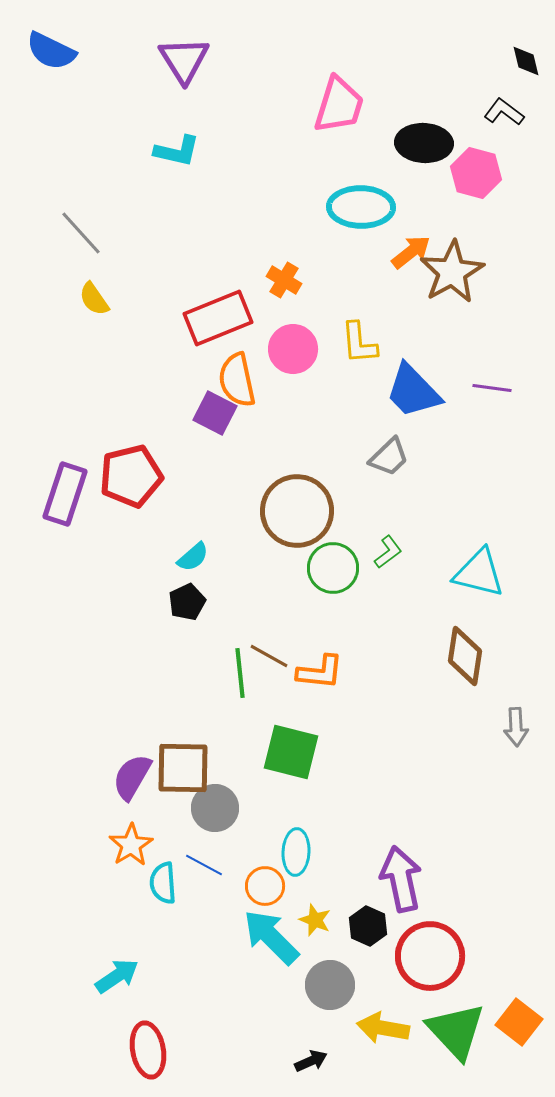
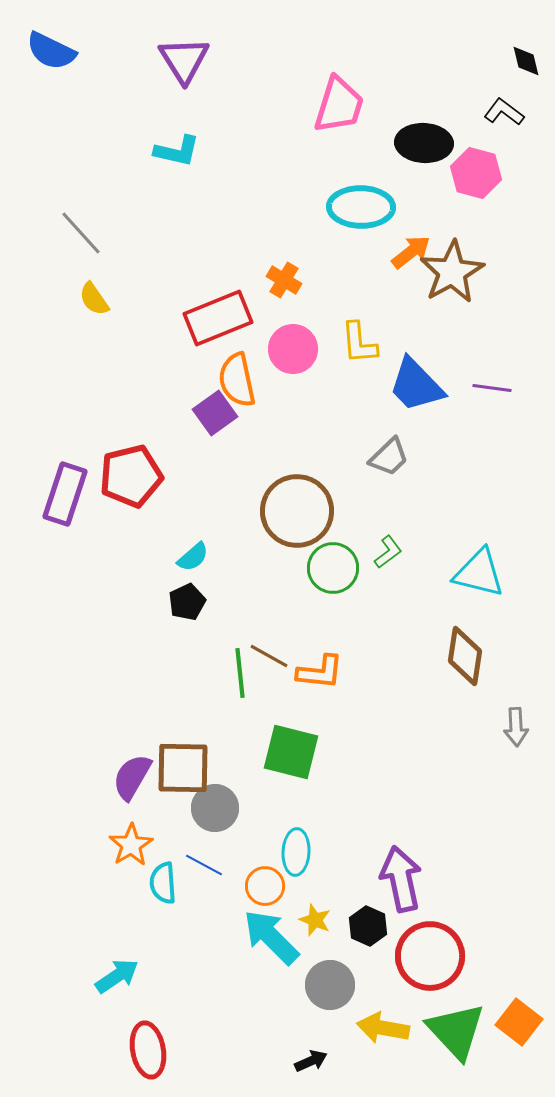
blue trapezoid at (413, 391): moved 3 px right, 6 px up
purple square at (215, 413): rotated 27 degrees clockwise
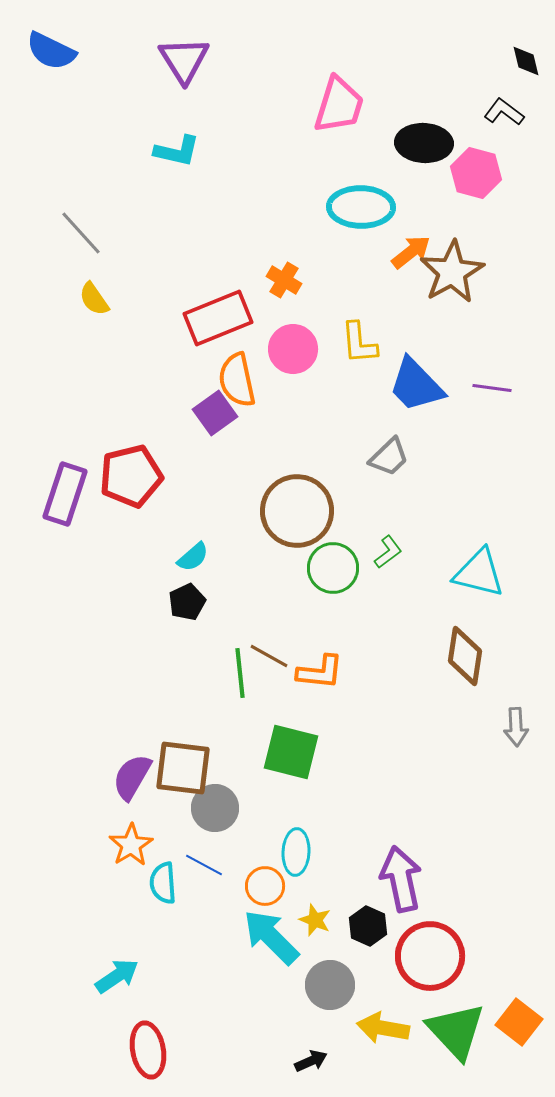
brown square at (183, 768): rotated 6 degrees clockwise
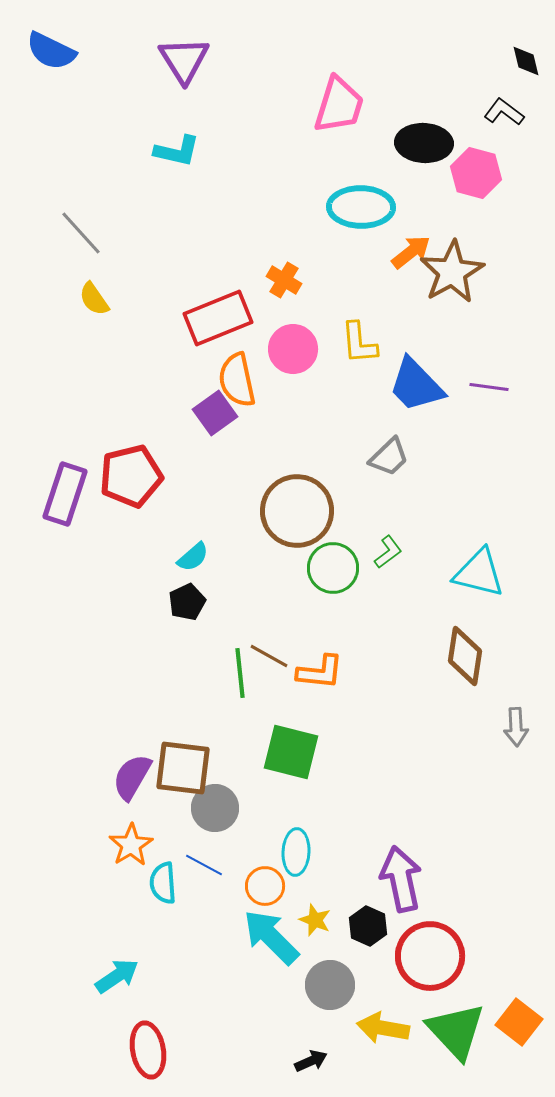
purple line at (492, 388): moved 3 px left, 1 px up
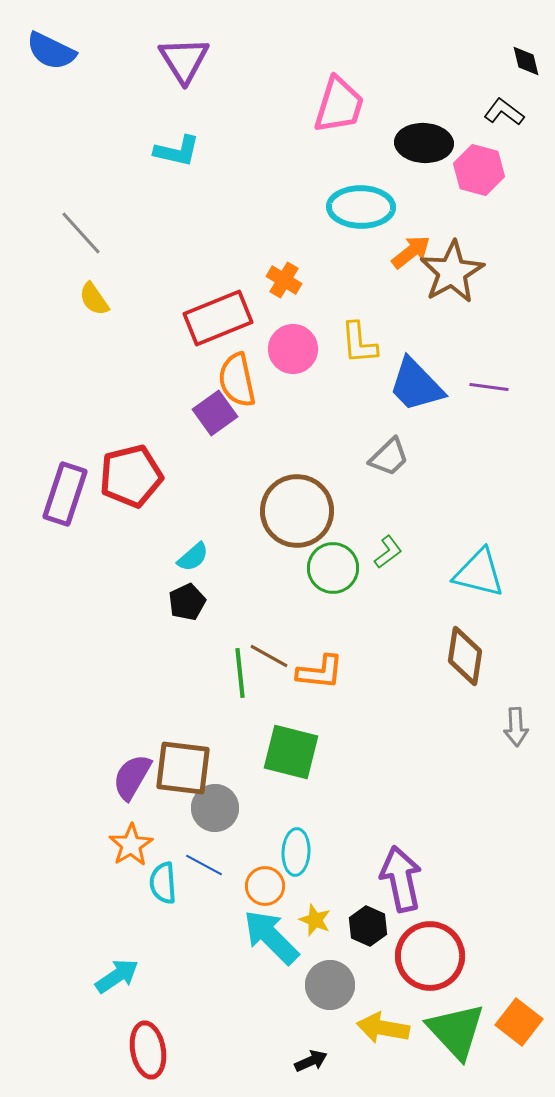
pink hexagon at (476, 173): moved 3 px right, 3 px up
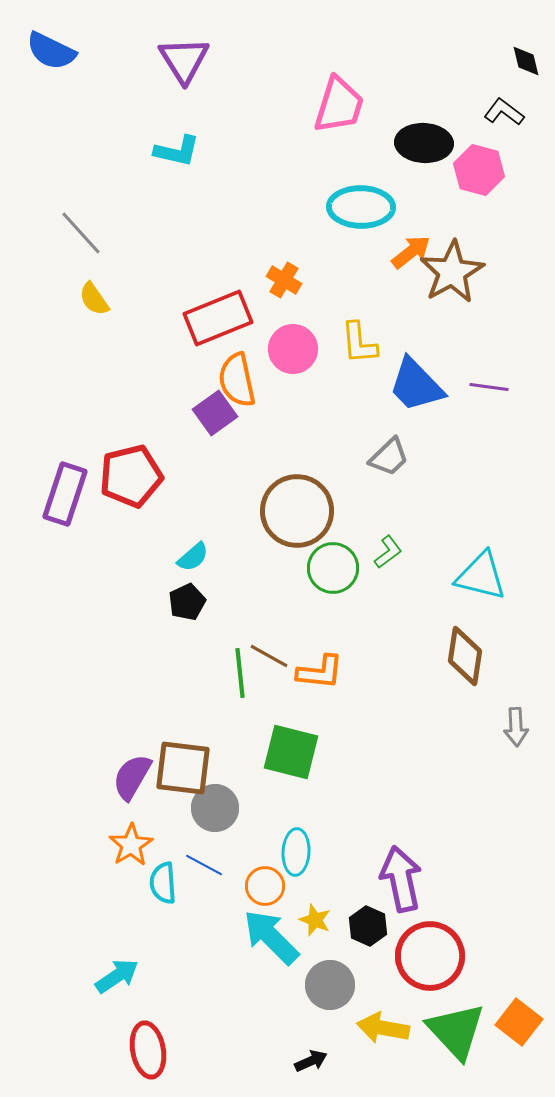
cyan triangle at (479, 573): moved 2 px right, 3 px down
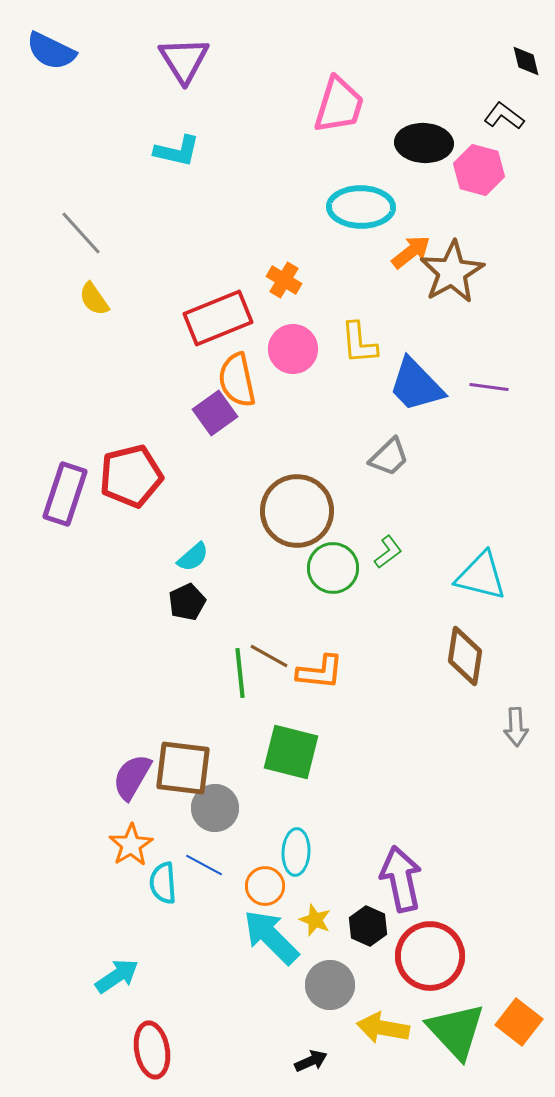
black L-shape at (504, 112): moved 4 px down
red ellipse at (148, 1050): moved 4 px right
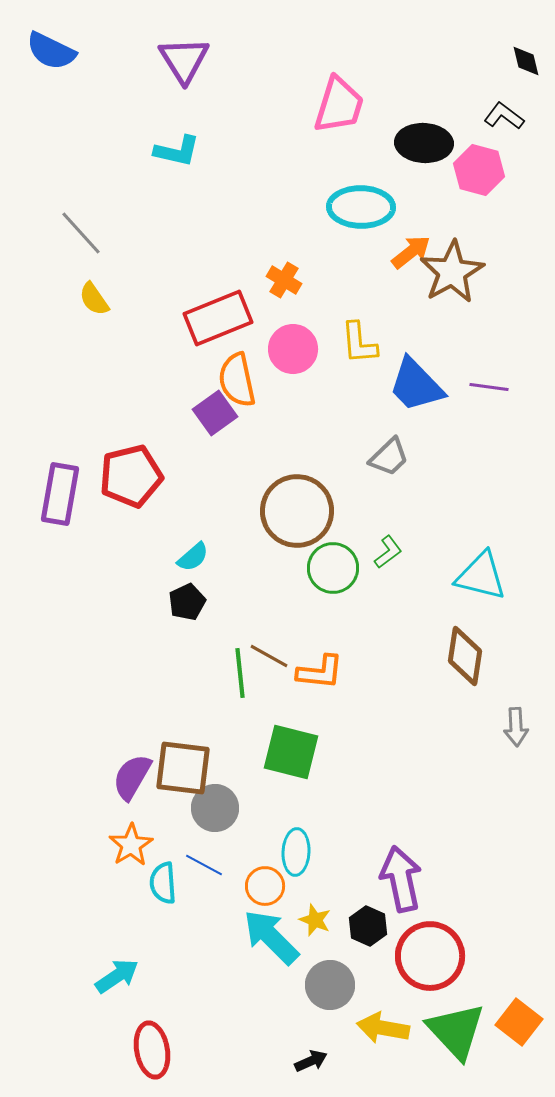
purple rectangle at (65, 494): moved 5 px left; rotated 8 degrees counterclockwise
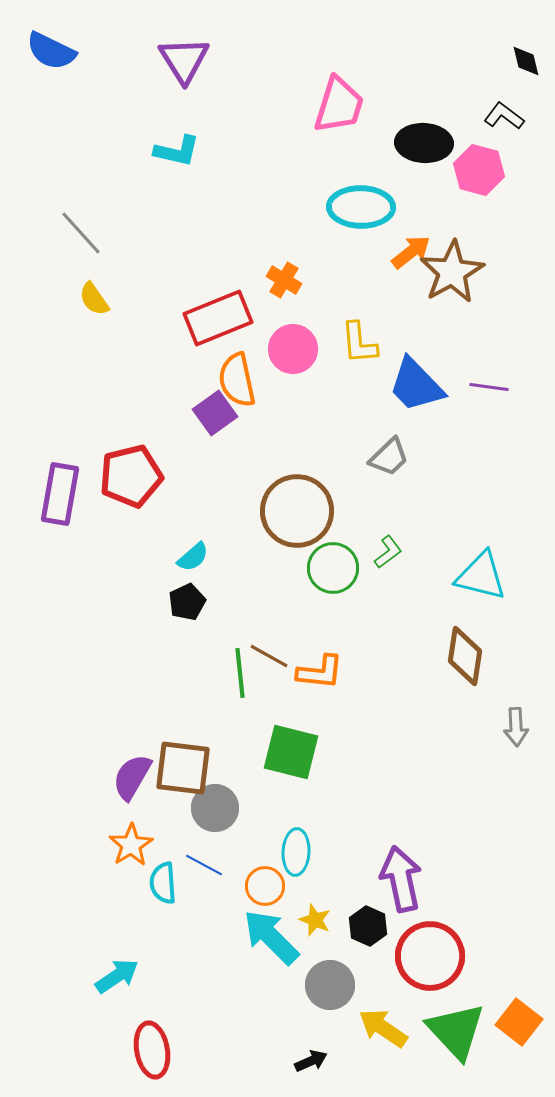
yellow arrow at (383, 1028): rotated 24 degrees clockwise
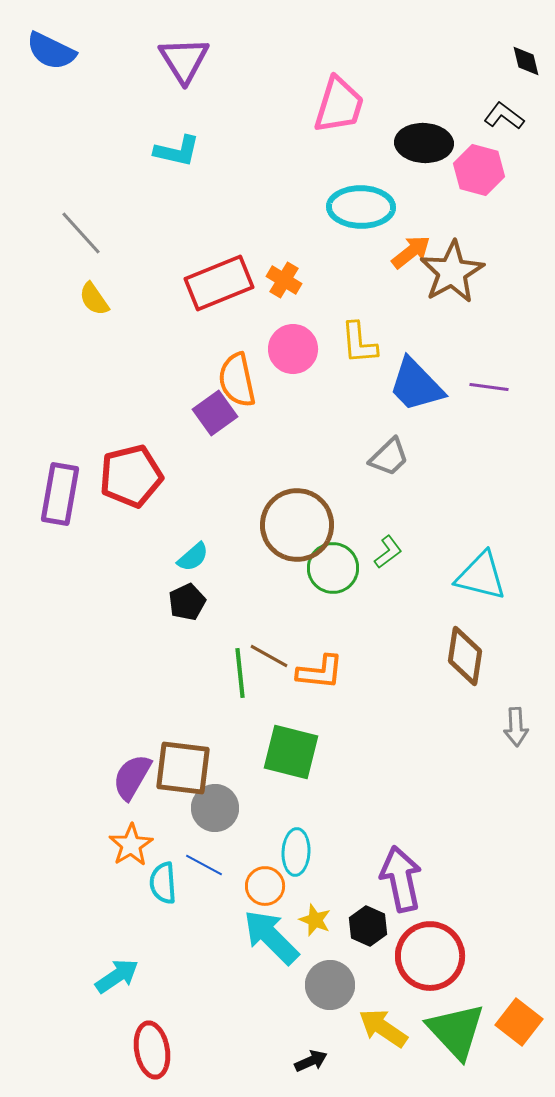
red rectangle at (218, 318): moved 1 px right, 35 px up
brown circle at (297, 511): moved 14 px down
